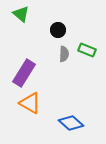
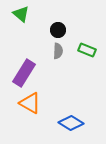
gray semicircle: moved 6 px left, 3 px up
blue diamond: rotated 10 degrees counterclockwise
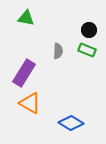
green triangle: moved 5 px right, 4 px down; rotated 30 degrees counterclockwise
black circle: moved 31 px right
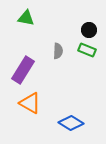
purple rectangle: moved 1 px left, 3 px up
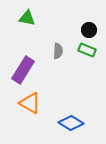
green triangle: moved 1 px right
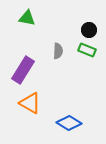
blue diamond: moved 2 px left
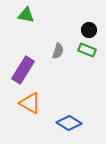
green triangle: moved 1 px left, 3 px up
gray semicircle: rotated 14 degrees clockwise
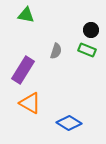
black circle: moved 2 px right
gray semicircle: moved 2 px left
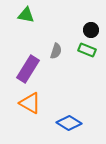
purple rectangle: moved 5 px right, 1 px up
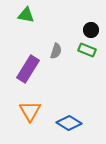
orange triangle: moved 8 px down; rotated 30 degrees clockwise
